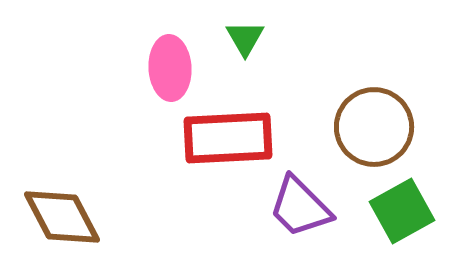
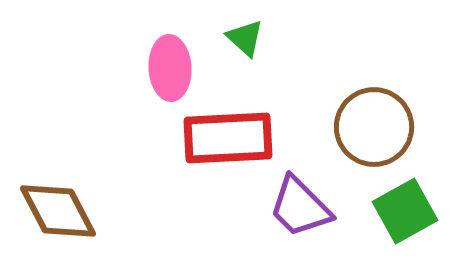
green triangle: rotated 18 degrees counterclockwise
green square: moved 3 px right
brown diamond: moved 4 px left, 6 px up
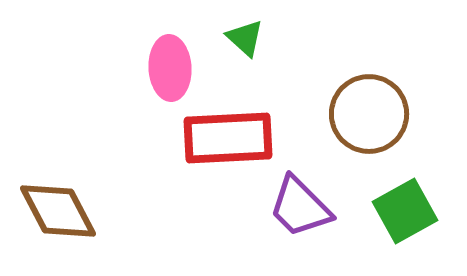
brown circle: moved 5 px left, 13 px up
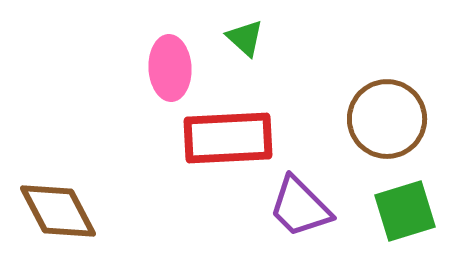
brown circle: moved 18 px right, 5 px down
green square: rotated 12 degrees clockwise
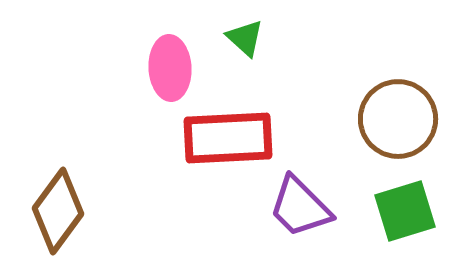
brown circle: moved 11 px right
brown diamond: rotated 64 degrees clockwise
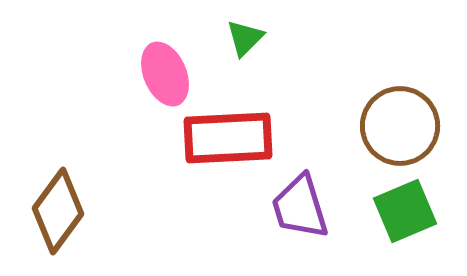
green triangle: rotated 33 degrees clockwise
pink ellipse: moved 5 px left, 6 px down; rotated 20 degrees counterclockwise
brown circle: moved 2 px right, 7 px down
purple trapezoid: rotated 28 degrees clockwise
green square: rotated 6 degrees counterclockwise
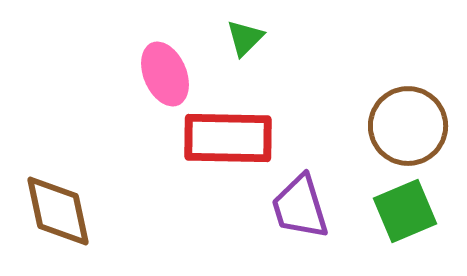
brown circle: moved 8 px right
red rectangle: rotated 4 degrees clockwise
brown diamond: rotated 48 degrees counterclockwise
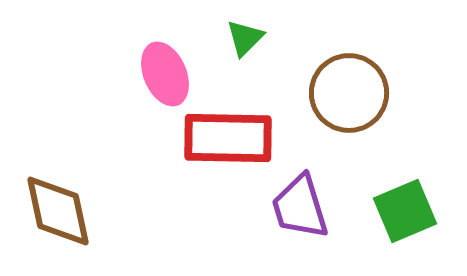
brown circle: moved 59 px left, 33 px up
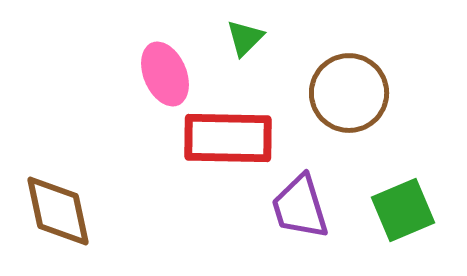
green square: moved 2 px left, 1 px up
